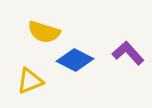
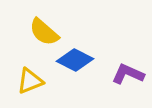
yellow semicircle: rotated 24 degrees clockwise
purple L-shape: moved 21 px down; rotated 24 degrees counterclockwise
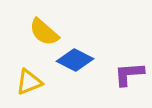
purple L-shape: moved 1 px right; rotated 28 degrees counterclockwise
yellow triangle: moved 1 px left, 1 px down
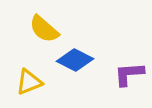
yellow semicircle: moved 3 px up
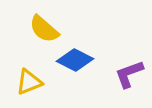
purple L-shape: rotated 16 degrees counterclockwise
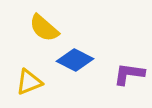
yellow semicircle: moved 1 px up
purple L-shape: rotated 28 degrees clockwise
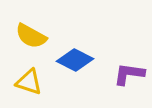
yellow semicircle: moved 13 px left, 8 px down; rotated 12 degrees counterclockwise
yellow triangle: rotated 40 degrees clockwise
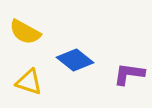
yellow semicircle: moved 6 px left, 4 px up
blue diamond: rotated 12 degrees clockwise
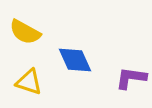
blue diamond: rotated 27 degrees clockwise
purple L-shape: moved 2 px right, 4 px down
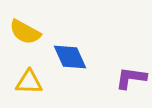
blue diamond: moved 5 px left, 3 px up
yellow triangle: rotated 16 degrees counterclockwise
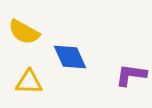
yellow semicircle: moved 1 px left
purple L-shape: moved 3 px up
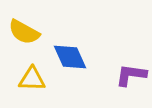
yellow triangle: moved 3 px right, 3 px up
